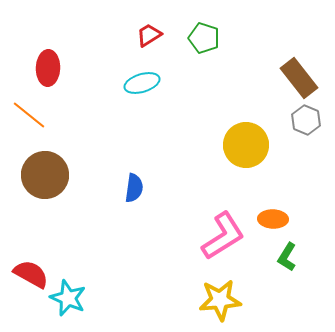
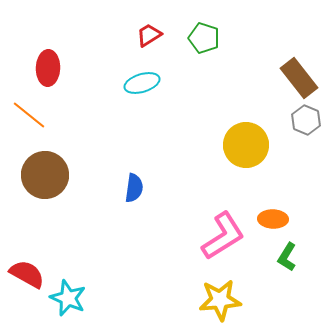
red semicircle: moved 4 px left
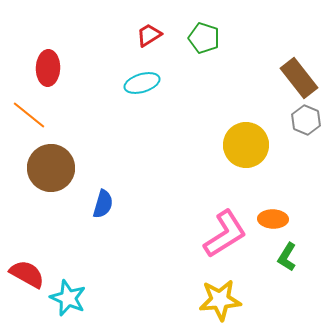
brown circle: moved 6 px right, 7 px up
blue semicircle: moved 31 px left, 16 px down; rotated 8 degrees clockwise
pink L-shape: moved 2 px right, 2 px up
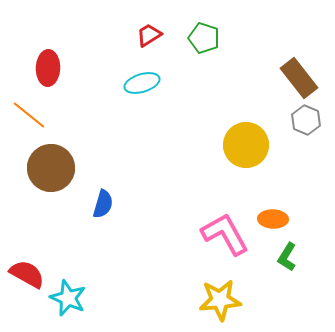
pink L-shape: rotated 87 degrees counterclockwise
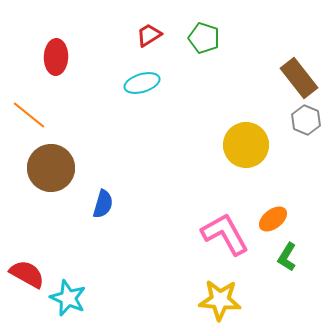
red ellipse: moved 8 px right, 11 px up
orange ellipse: rotated 40 degrees counterclockwise
yellow star: rotated 9 degrees clockwise
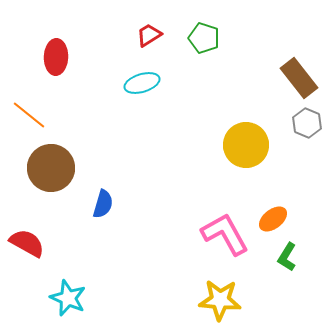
gray hexagon: moved 1 px right, 3 px down
red semicircle: moved 31 px up
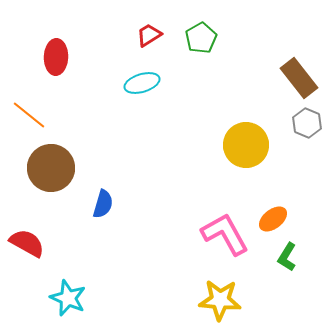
green pentagon: moved 3 px left; rotated 24 degrees clockwise
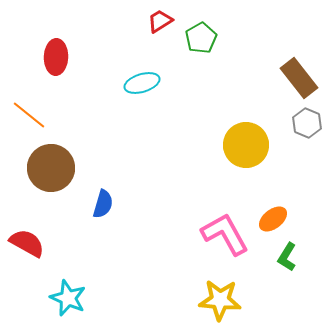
red trapezoid: moved 11 px right, 14 px up
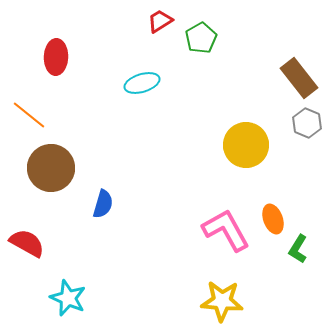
orange ellipse: rotated 72 degrees counterclockwise
pink L-shape: moved 1 px right, 4 px up
green L-shape: moved 11 px right, 8 px up
yellow star: moved 2 px right, 1 px down
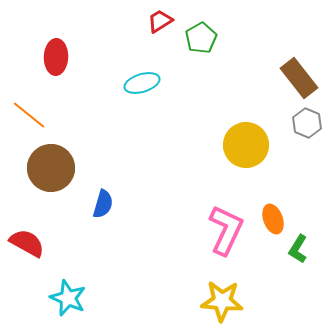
pink L-shape: rotated 54 degrees clockwise
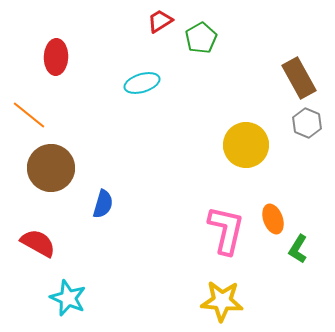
brown rectangle: rotated 9 degrees clockwise
pink L-shape: rotated 12 degrees counterclockwise
red semicircle: moved 11 px right
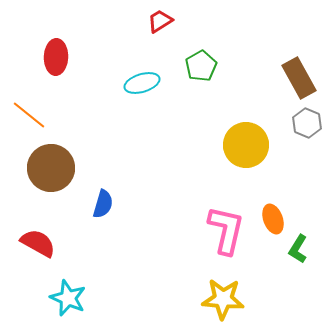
green pentagon: moved 28 px down
yellow star: moved 1 px right, 2 px up
